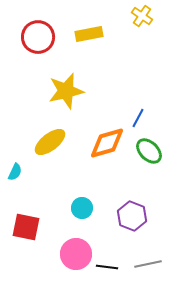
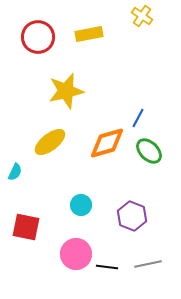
cyan circle: moved 1 px left, 3 px up
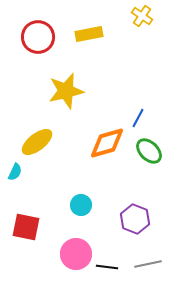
yellow ellipse: moved 13 px left
purple hexagon: moved 3 px right, 3 px down
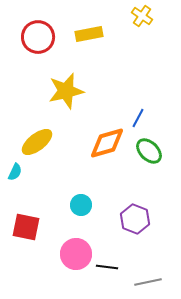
gray line: moved 18 px down
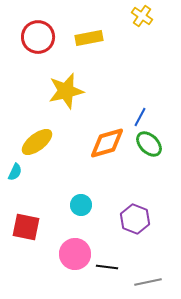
yellow rectangle: moved 4 px down
blue line: moved 2 px right, 1 px up
green ellipse: moved 7 px up
pink circle: moved 1 px left
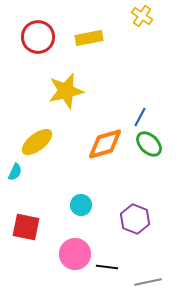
orange diamond: moved 2 px left, 1 px down
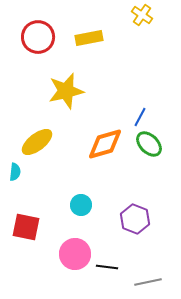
yellow cross: moved 1 px up
cyan semicircle: rotated 18 degrees counterclockwise
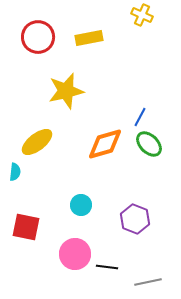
yellow cross: rotated 10 degrees counterclockwise
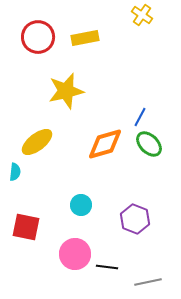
yellow cross: rotated 10 degrees clockwise
yellow rectangle: moved 4 px left
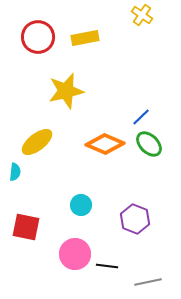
blue line: moved 1 px right; rotated 18 degrees clockwise
orange diamond: rotated 39 degrees clockwise
black line: moved 1 px up
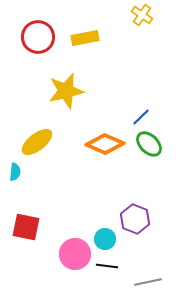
cyan circle: moved 24 px right, 34 px down
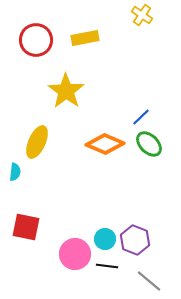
red circle: moved 2 px left, 3 px down
yellow star: rotated 24 degrees counterclockwise
yellow ellipse: rotated 28 degrees counterclockwise
purple hexagon: moved 21 px down
gray line: moved 1 px right, 1 px up; rotated 52 degrees clockwise
